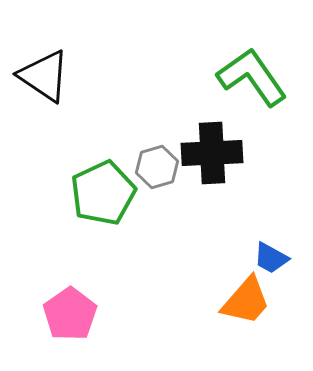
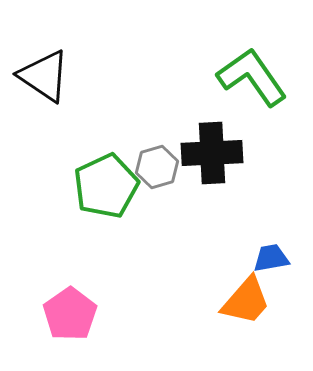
green pentagon: moved 3 px right, 7 px up
blue trapezoid: rotated 141 degrees clockwise
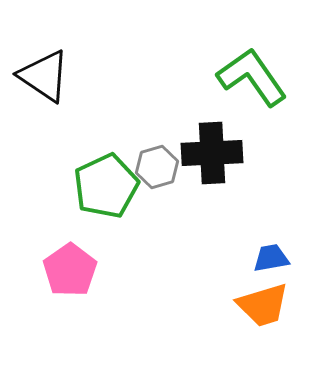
orange trapezoid: moved 17 px right, 4 px down; rotated 32 degrees clockwise
pink pentagon: moved 44 px up
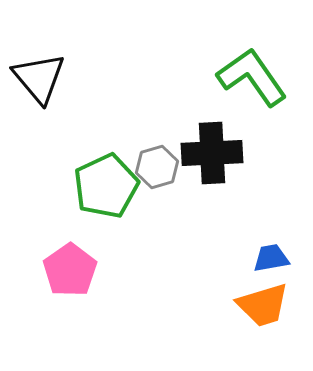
black triangle: moved 5 px left, 2 px down; rotated 16 degrees clockwise
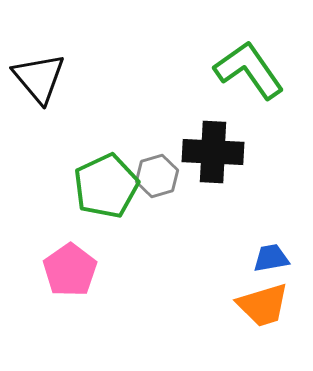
green L-shape: moved 3 px left, 7 px up
black cross: moved 1 px right, 1 px up; rotated 6 degrees clockwise
gray hexagon: moved 9 px down
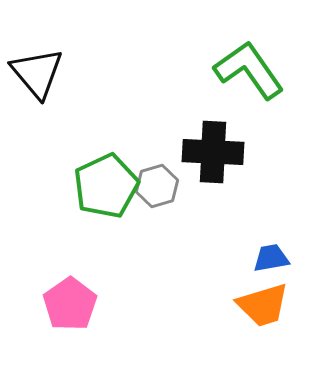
black triangle: moved 2 px left, 5 px up
gray hexagon: moved 10 px down
pink pentagon: moved 34 px down
